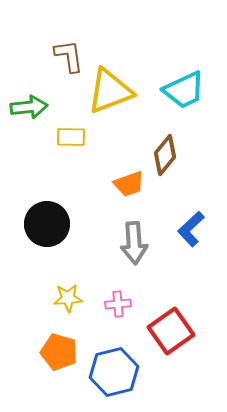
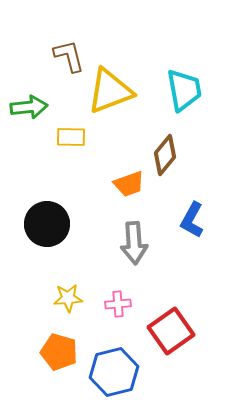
brown L-shape: rotated 6 degrees counterclockwise
cyan trapezoid: rotated 75 degrees counterclockwise
blue L-shape: moved 1 px right, 9 px up; rotated 18 degrees counterclockwise
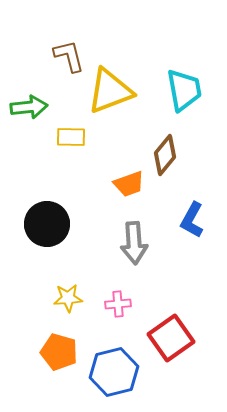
red square: moved 7 px down
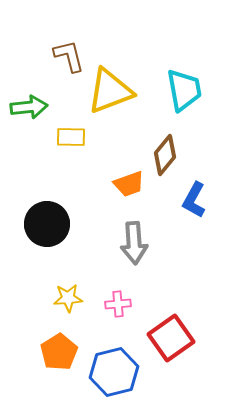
blue L-shape: moved 2 px right, 20 px up
orange pentagon: rotated 24 degrees clockwise
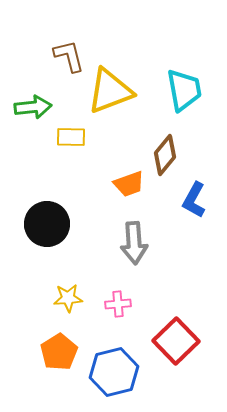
green arrow: moved 4 px right
red square: moved 5 px right, 3 px down; rotated 9 degrees counterclockwise
